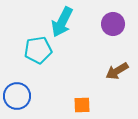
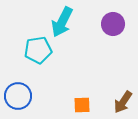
brown arrow: moved 6 px right, 31 px down; rotated 25 degrees counterclockwise
blue circle: moved 1 px right
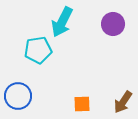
orange square: moved 1 px up
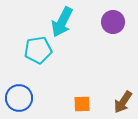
purple circle: moved 2 px up
blue circle: moved 1 px right, 2 px down
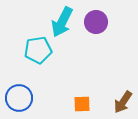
purple circle: moved 17 px left
